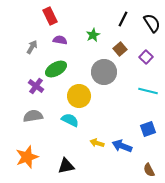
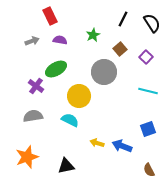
gray arrow: moved 6 px up; rotated 40 degrees clockwise
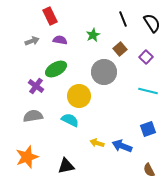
black line: rotated 49 degrees counterclockwise
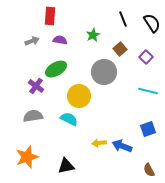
red rectangle: rotated 30 degrees clockwise
cyan semicircle: moved 1 px left, 1 px up
yellow arrow: moved 2 px right; rotated 24 degrees counterclockwise
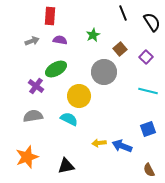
black line: moved 6 px up
black semicircle: moved 1 px up
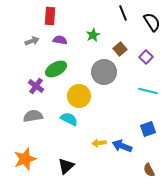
orange star: moved 2 px left, 2 px down
black triangle: rotated 30 degrees counterclockwise
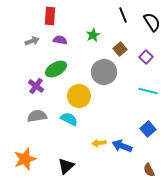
black line: moved 2 px down
gray semicircle: moved 4 px right
blue square: rotated 21 degrees counterclockwise
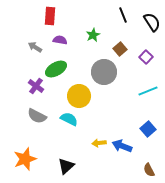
gray arrow: moved 3 px right, 6 px down; rotated 128 degrees counterclockwise
cyan line: rotated 36 degrees counterclockwise
gray semicircle: rotated 144 degrees counterclockwise
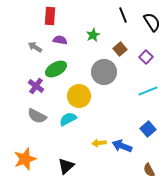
cyan semicircle: moved 1 px left; rotated 54 degrees counterclockwise
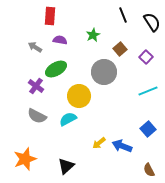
yellow arrow: rotated 32 degrees counterclockwise
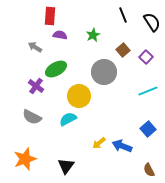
purple semicircle: moved 5 px up
brown square: moved 3 px right, 1 px down
gray semicircle: moved 5 px left, 1 px down
black triangle: rotated 12 degrees counterclockwise
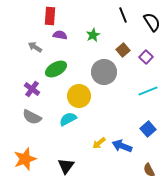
purple cross: moved 4 px left, 3 px down
